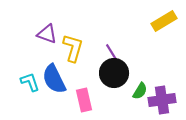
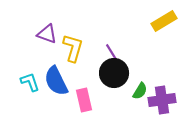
blue semicircle: moved 2 px right, 2 px down
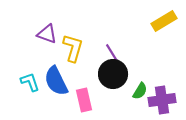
black circle: moved 1 px left, 1 px down
